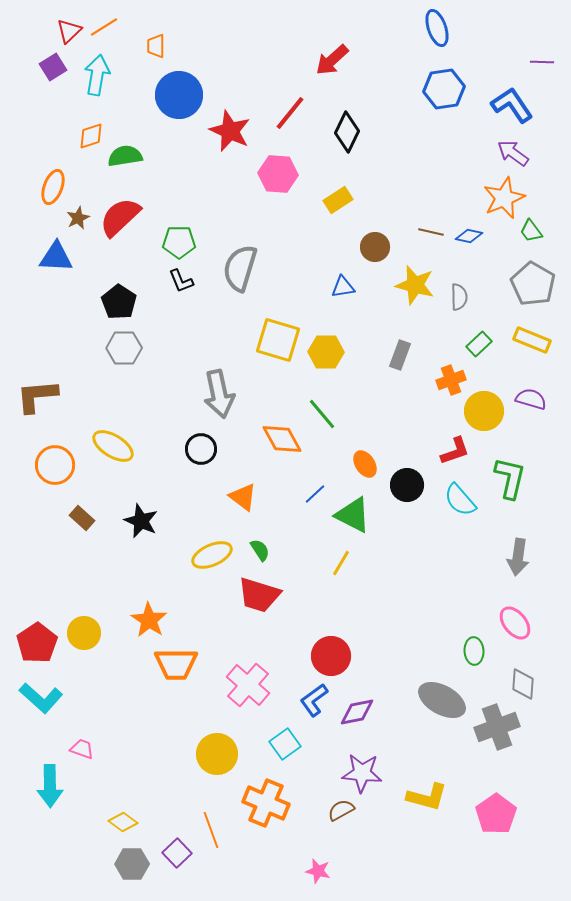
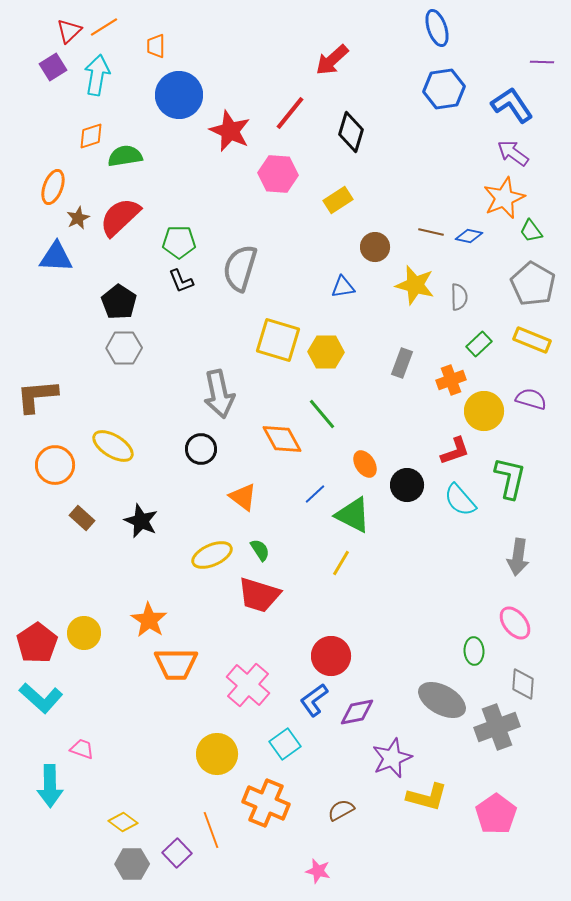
black diamond at (347, 132): moved 4 px right; rotated 9 degrees counterclockwise
gray rectangle at (400, 355): moved 2 px right, 8 px down
purple star at (362, 773): moved 30 px right, 15 px up; rotated 27 degrees counterclockwise
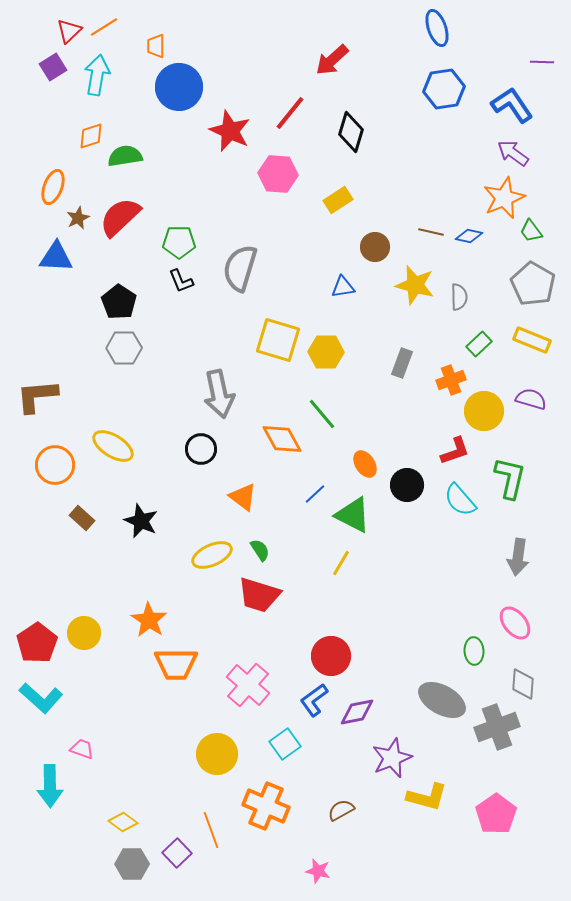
blue circle at (179, 95): moved 8 px up
orange cross at (266, 803): moved 3 px down
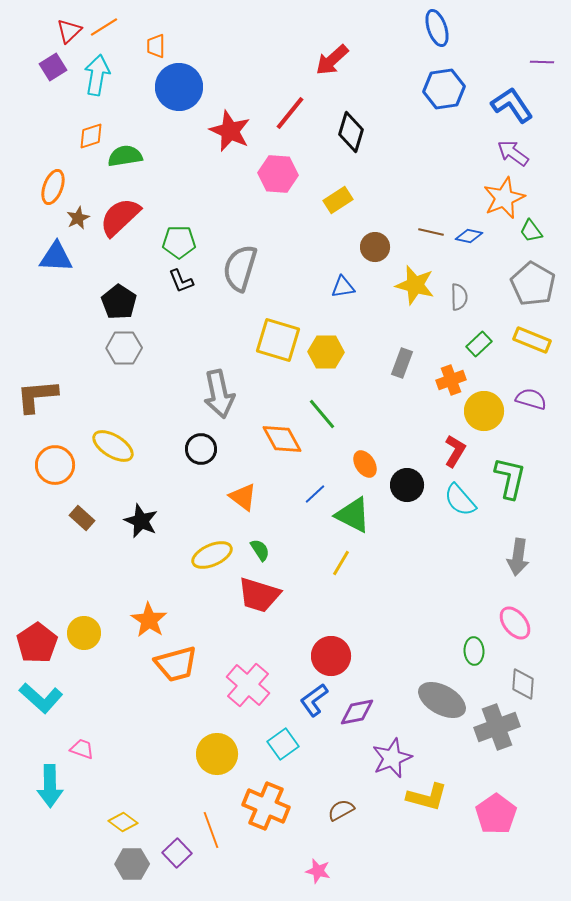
red L-shape at (455, 451): rotated 40 degrees counterclockwise
orange trapezoid at (176, 664): rotated 15 degrees counterclockwise
cyan square at (285, 744): moved 2 px left
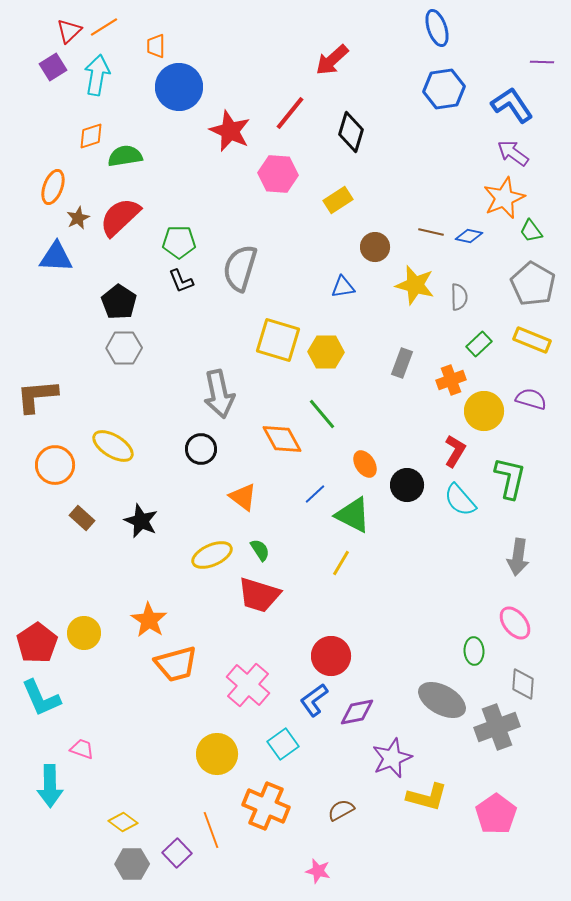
cyan L-shape at (41, 698): rotated 24 degrees clockwise
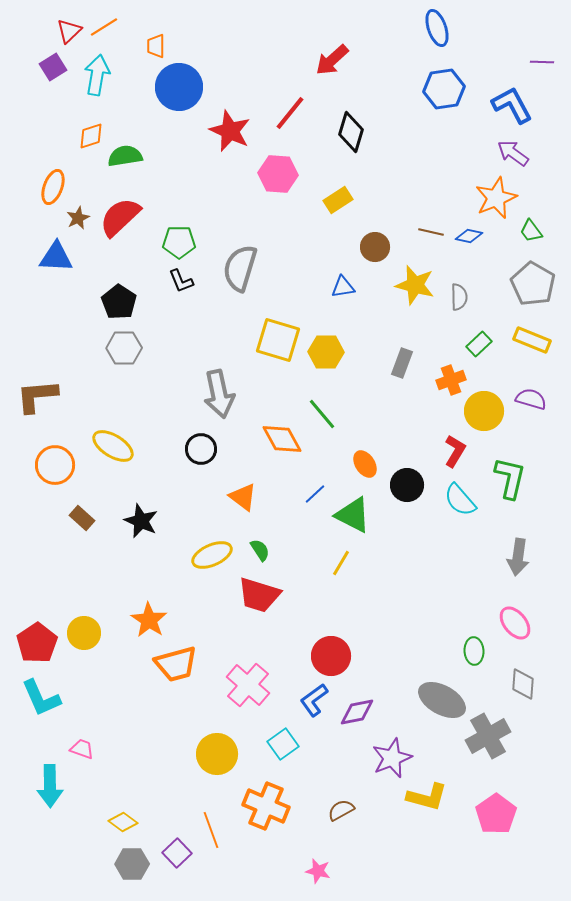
blue L-shape at (512, 105): rotated 6 degrees clockwise
orange star at (504, 198): moved 8 px left
gray cross at (497, 727): moved 9 px left, 9 px down; rotated 9 degrees counterclockwise
